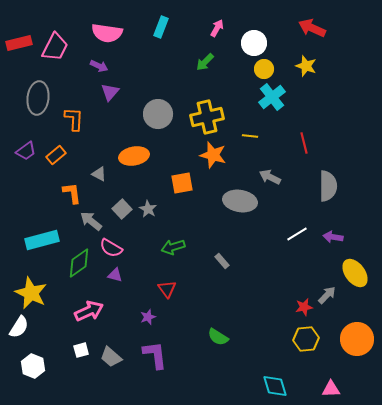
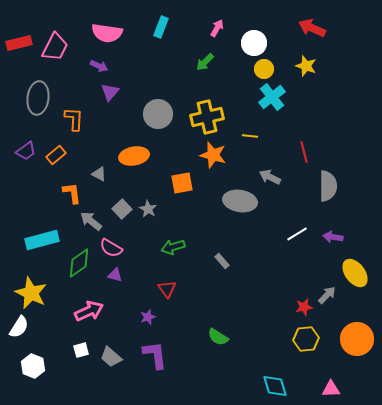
red line at (304, 143): moved 9 px down
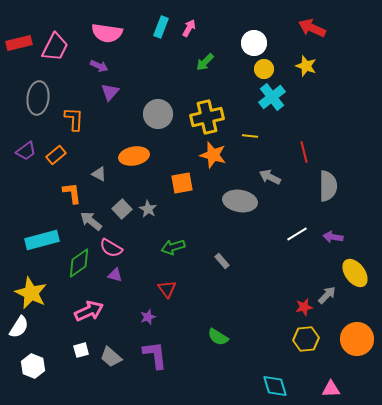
pink arrow at (217, 28): moved 28 px left
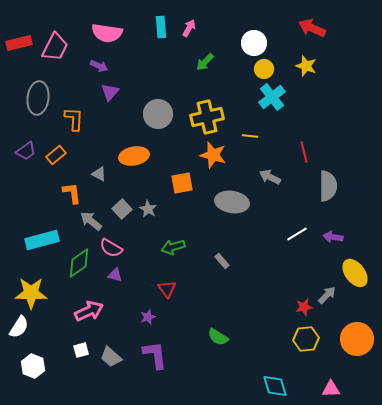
cyan rectangle at (161, 27): rotated 25 degrees counterclockwise
gray ellipse at (240, 201): moved 8 px left, 1 px down
yellow star at (31, 293): rotated 24 degrees counterclockwise
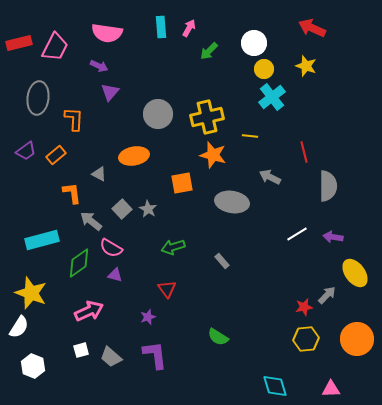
green arrow at (205, 62): moved 4 px right, 11 px up
yellow star at (31, 293): rotated 20 degrees clockwise
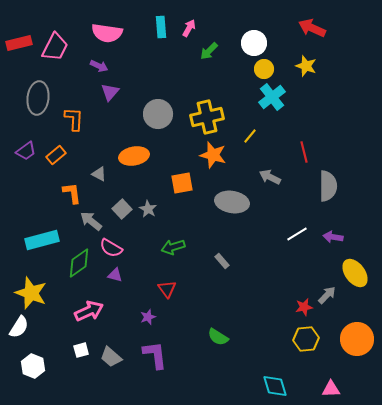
yellow line at (250, 136): rotated 56 degrees counterclockwise
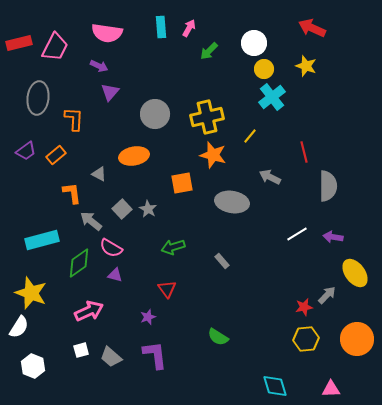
gray circle at (158, 114): moved 3 px left
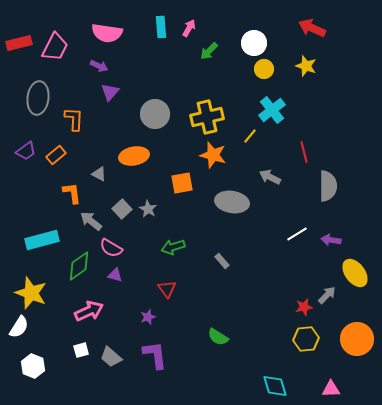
cyan cross at (272, 97): moved 13 px down
purple arrow at (333, 237): moved 2 px left, 3 px down
green diamond at (79, 263): moved 3 px down
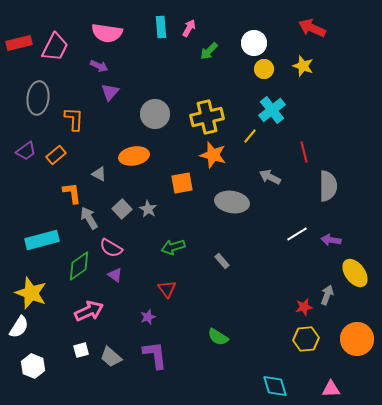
yellow star at (306, 66): moved 3 px left
gray arrow at (91, 221): moved 2 px left, 3 px up; rotated 20 degrees clockwise
purple triangle at (115, 275): rotated 21 degrees clockwise
gray arrow at (327, 295): rotated 24 degrees counterclockwise
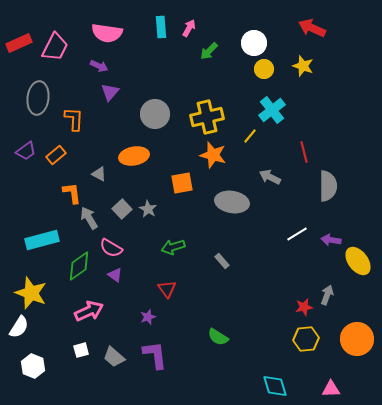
red rectangle at (19, 43): rotated 10 degrees counterclockwise
yellow ellipse at (355, 273): moved 3 px right, 12 px up
gray trapezoid at (111, 357): moved 3 px right
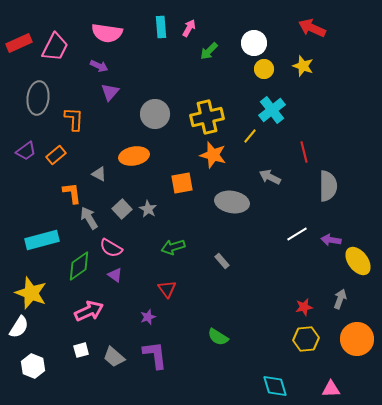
gray arrow at (327, 295): moved 13 px right, 4 px down
